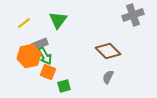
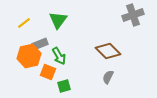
green arrow: moved 14 px right
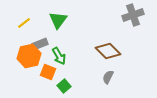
green square: rotated 24 degrees counterclockwise
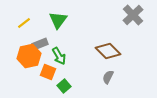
gray cross: rotated 25 degrees counterclockwise
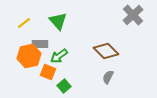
green triangle: moved 1 px down; rotated 18 degrees counterclockwise
gray rectangle: rotated 21 degrees clockwise
brown diamond: moved 2 px left
green arrow: rotated 84 degrees clockwise
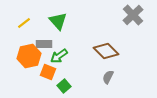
gray rectangle: moved 4 px right
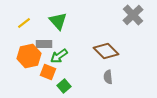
gray semicircle: rotated 32 degrees counterclockwise
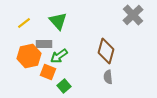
brown diamond: rotated 60 degrees clockwise
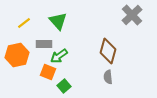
gray cross: moved 1 px left
brown diamond: moved 2 px right
orange hexagon: moved 12 px left, 1 px up
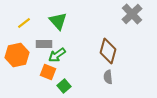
gray cross: moved 1 px up
green arrow: moved 2 px left, 1 px up
